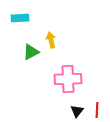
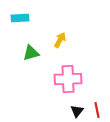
yellow arrow: moved 9 px right; rotated 42 degrees clockwise
green triangle: moved 1 px down; rotated 12 degrees clockwise
red line: rotated 14 degrees counterclockwise
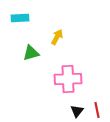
yellow arrow: moved 3 px left, 3 px up
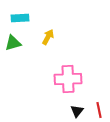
yellow arrow: moved 9 px left
green triangle: moved 18 px left, 10 px up
red line: moved 2 px right
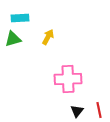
green triangle: moved 4 px up
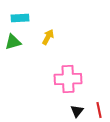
green triangle: moved 3 px down
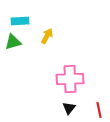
cyan rectangle: moved 3 px down
yellow arrow: moved 1 px left, 1 px up
pink cross: moved 2 px right
black triangle: moved 8 px left, 3 px up
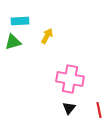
pink cross: rotated 12 degrees clockwise
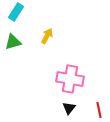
cyan rectangle: moved 4 px left, 9 px up; rotated 54 degrees counterclockwise
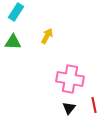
green triangle: rotated 18 degrees clockwise
red line: moved 5 px left, 5 px up
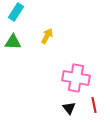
pink cross: moved 6 px right, 1 px up
black triangle: rotated 16 degrees counterclockwise
